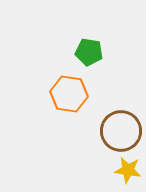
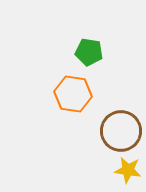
orange hexagon: moved 4 px right
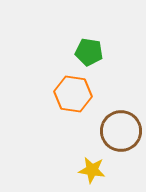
yellow star: moved 36 px left
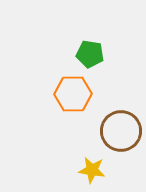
green pentagon: moved 1 px right, 2 px down
orange hexagon: rotated 9 degrees counterclockwise
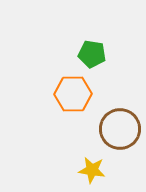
green pentagon: moved 2 px right
brown circle: moved 1 px left, 2 px up
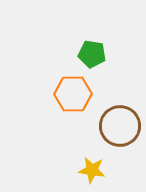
brown circle: moved 3 px up
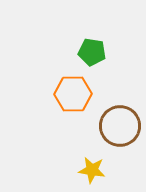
green pentagon: moved 2 px up
